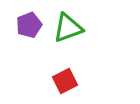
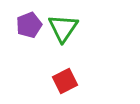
green triangle: moved 5 px left; rotated 36 degrees counterclockwise
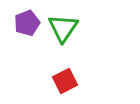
purple pentagon: moved 2 px left, 2 px up
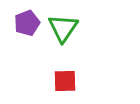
red square: rotated 25 degrees clockwise
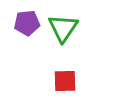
purple pentagon: rotated 15 degrees clockwise
